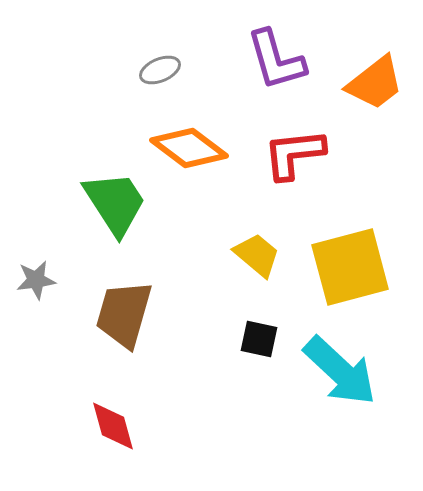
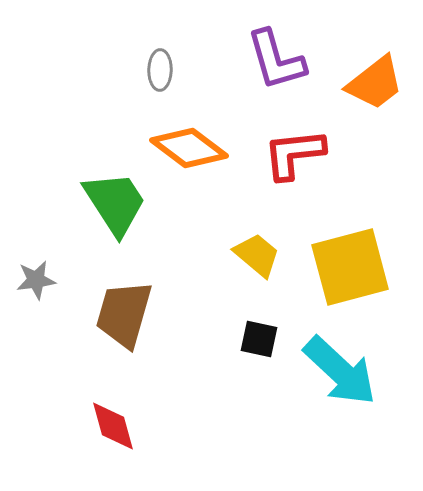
gray ellipse: rotated 66 degrees counterclockwise
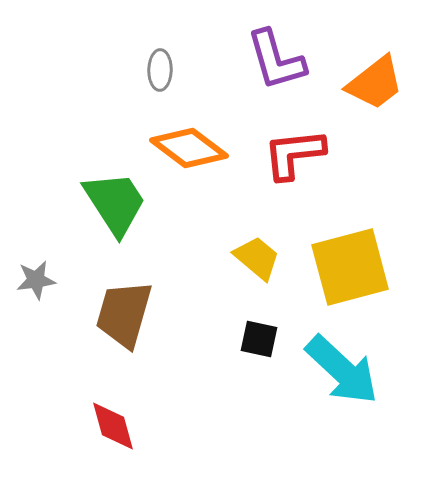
yellow trapezoid: moved 3 px down
cyan arrow: moved 2 px right, 1 px up
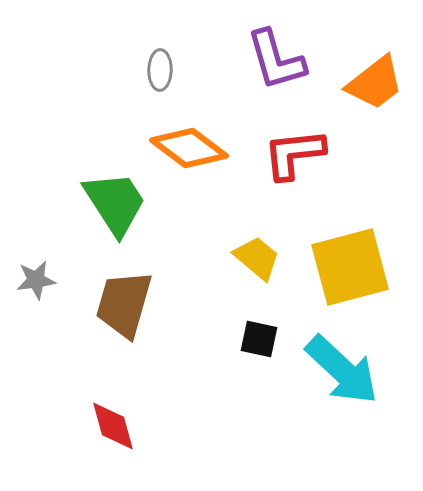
brown trapezoid: moved 10 px up
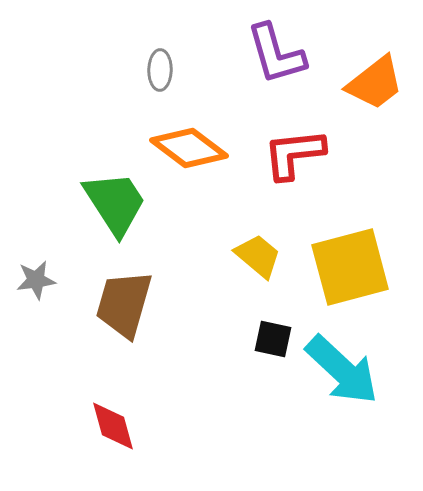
purple L-shape: moved 6 px up
yellow trapezoid: moved 1 px right, 2 px up
black square: moved 14 px right
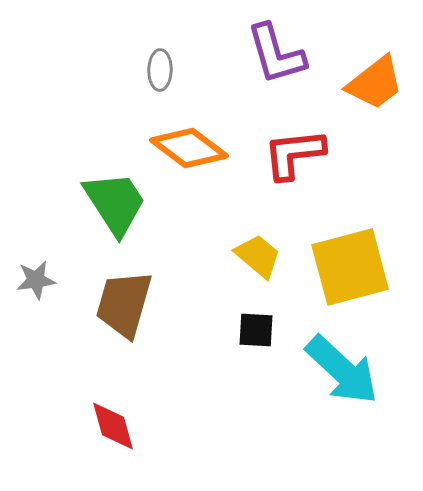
black square: moved 17 px left, 9 px up; rotated 9 degrees counterclockwise
